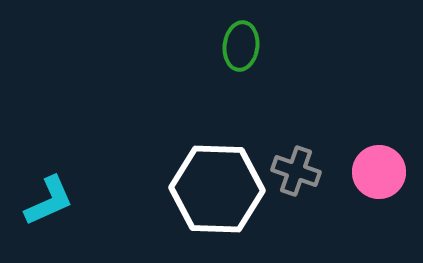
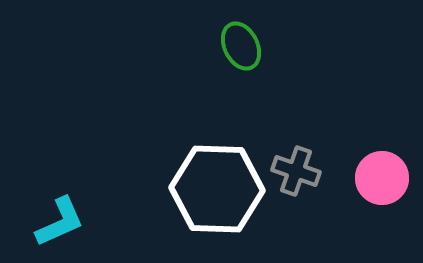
green ellipse: rotated 33 degrees counterclockwise
pink circle: moved 3 px right, 6 px down
cyan L-shape: moved 11 px right, 21 px down
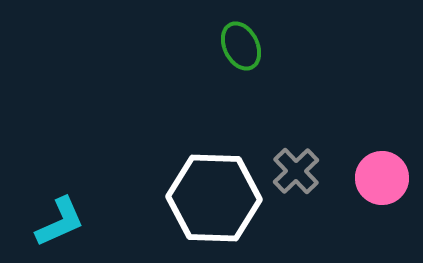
gray cross: rotated 27 degrees clockwise
white hexagon: moved 3 px left, 9 px down
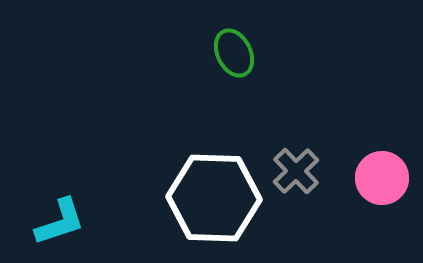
green ellipse: moved 7 px left, 7 px down
cyan L-shape: rotated 6 degrees clockwise
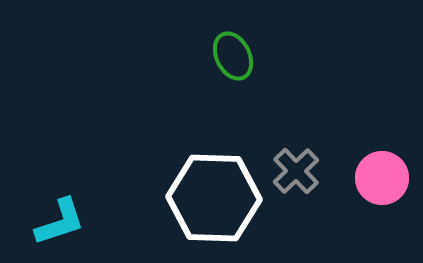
green ellipse: moved 1 px left, 3 px down
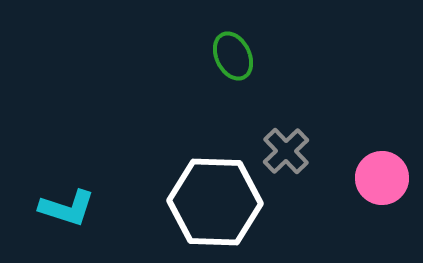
gray cross: moved 10 px left, 20 px up
white hexagon: moved 1 px right, 4 px down
cyan L-shape: moved 7 px right, 14 px up; rotated 36 degrees clockwise
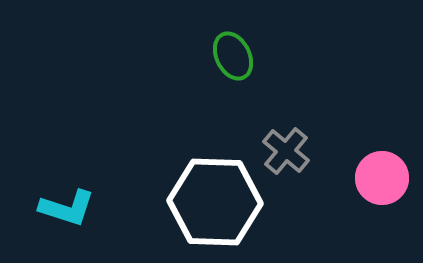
gray cross: rotated 6 degrees counterclockwise
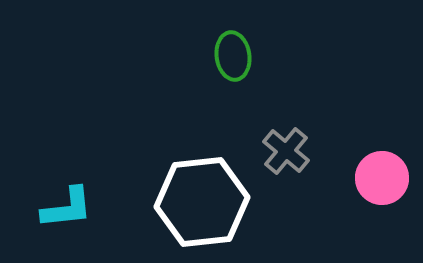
green ellipse: rotated 18 degrees clockwise
white hexagon: moved 13 px left; rotated 8 degrees counterclockwise
cyan L-shape: rotated 24 degrees counterclockwise
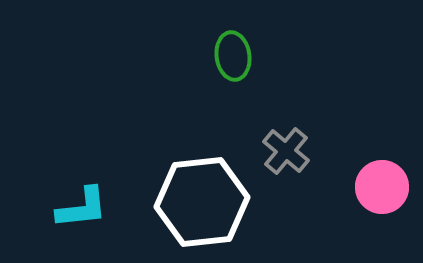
pink circle: moved 9 px down
cyan L-shape: moved 15 px right
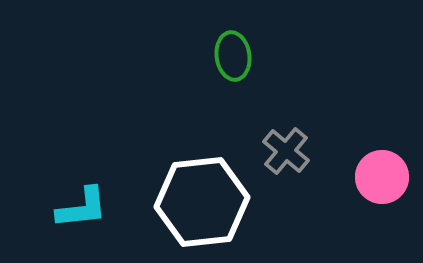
pink circle: moved 10 px up
